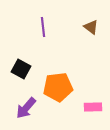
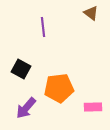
brown triangle: moved 14 px up
orange pentagon: moved 1 px right, 1 px down
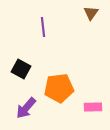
brown triangle: rotated 28 degrees clockwise
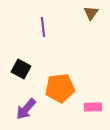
orange pentagon: moved 1 px right
purple arrow: moved 1 px down
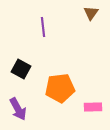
purple arrow: moved 8 px left; rotated 70 degrees counterclockwise
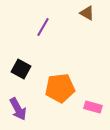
brown triangle: moved 4 px left; rotated 35 degrees counterclockwise
purple line: rotated 36 degrees clockwise
pink rectangle: rotated 18 degrees clockwise
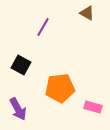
black square: moved 4 px up
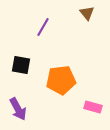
brown triangle: rotated 21 degrees clockwise
black square: rotated 18 degrees counterclockwise
orange pentagon: moved 1 px right, 8 px up
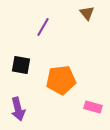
purple arrow: rotated 15 degrees clockwise
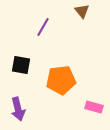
brown triangle: moved 5 px left, 2 px up
pink rectangle: moved 1 px right
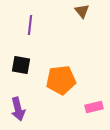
purple line: moved 13 px left, 2 px up; rotated 24 degrees counterclockwise
pink rectangle: rotated 30 degrees counterclockwise
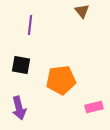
purple arrow: moved 1 px right, 1 px up
